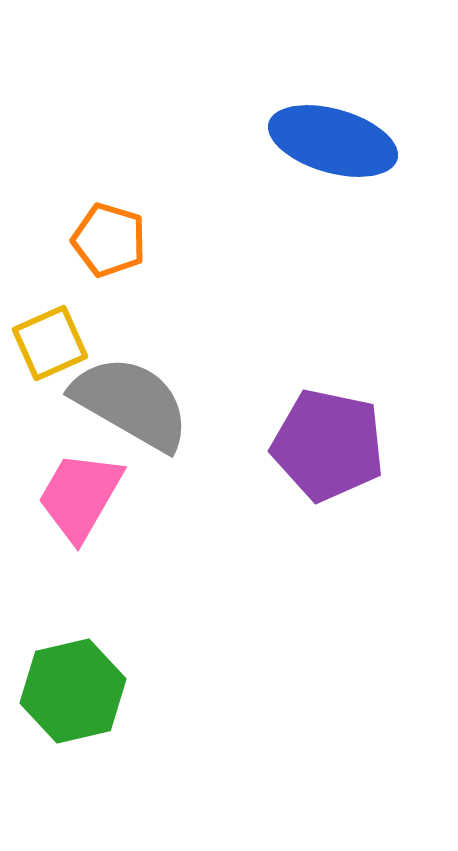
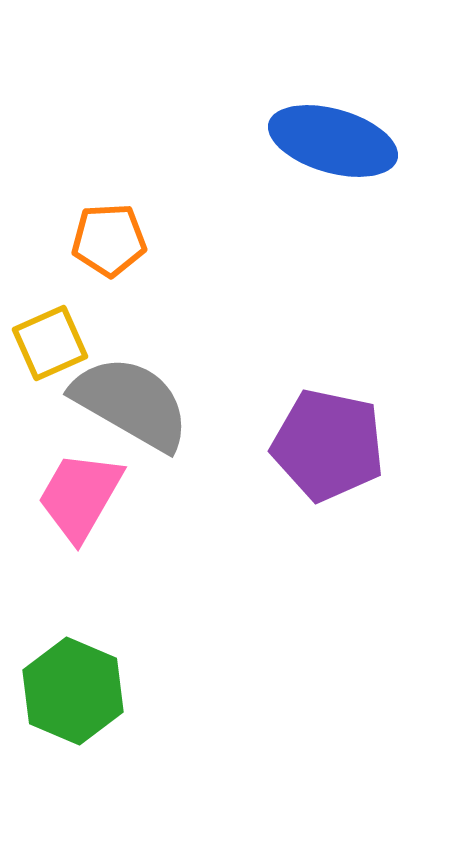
orange pentagon: rotated 20 degrees counterclockwise
green hexagon: rotated 24 degrees counterclockwise
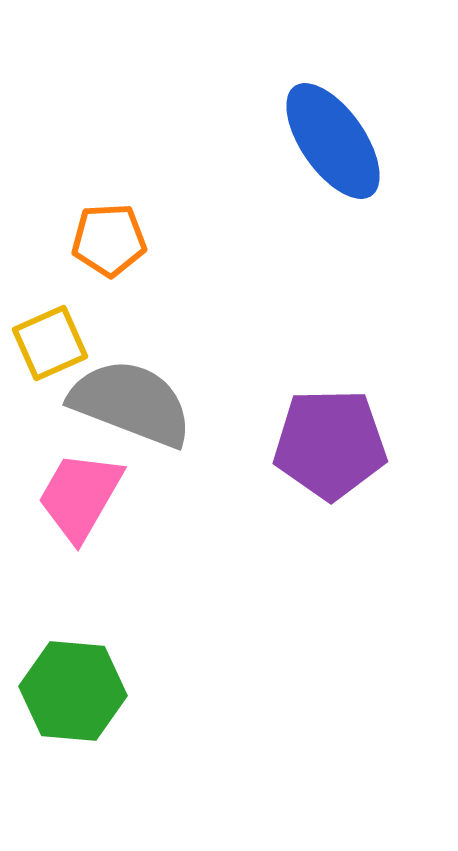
blue ellipse: rotated 39 degrees clockwise
gray semicircle: rotated 9 degrees counterclockwise
purple pentagon: moved 2 px right, 1 px up; rotated 13 degrees counterclockwise
green hexagon: rotated 18 degrees counterclockwise
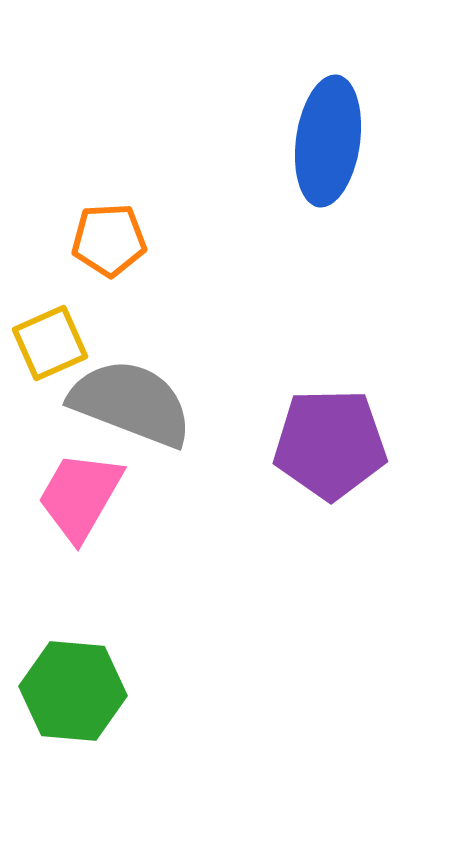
blue ellipse: moved 5 px left; rotated 43 degrees clockwise
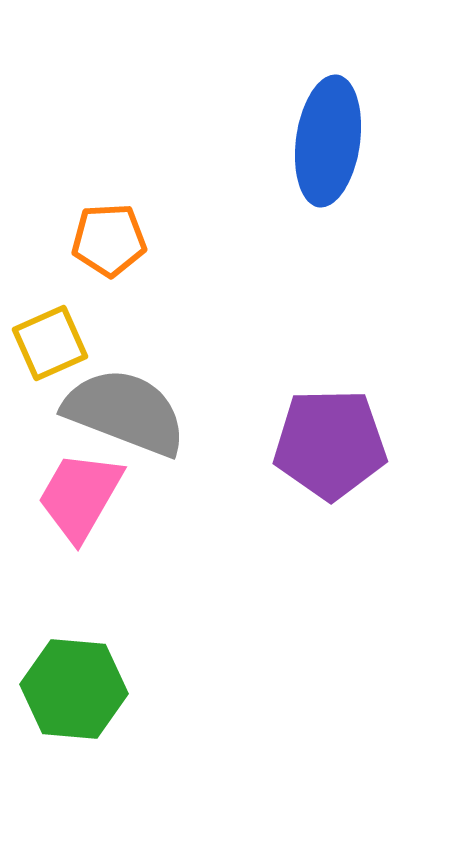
gray semicircle: moved 6 px left, 9 px down
green hexagon: moved 1 px right, 2 px up
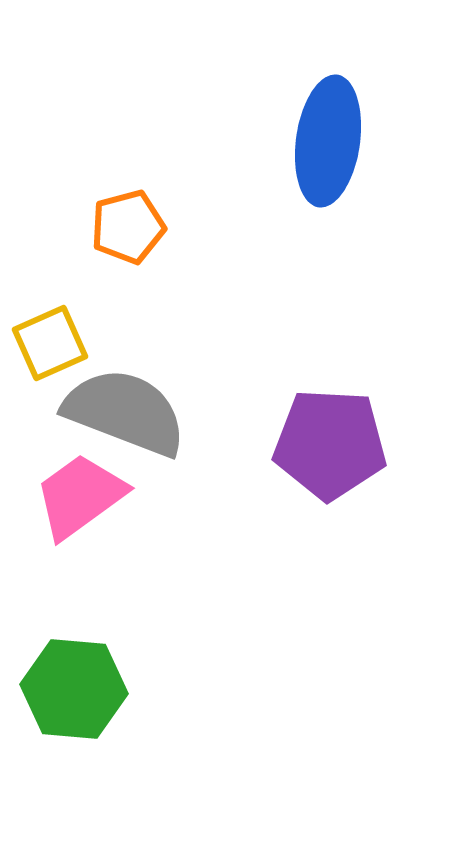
orange pentagon: moved 19 px right, 13 px up; rotated 12 degrees counterclockwise
purple pentagon: rotated 4 degrees clockwise
pink trapezoid: rotated 24 degrees clockwise
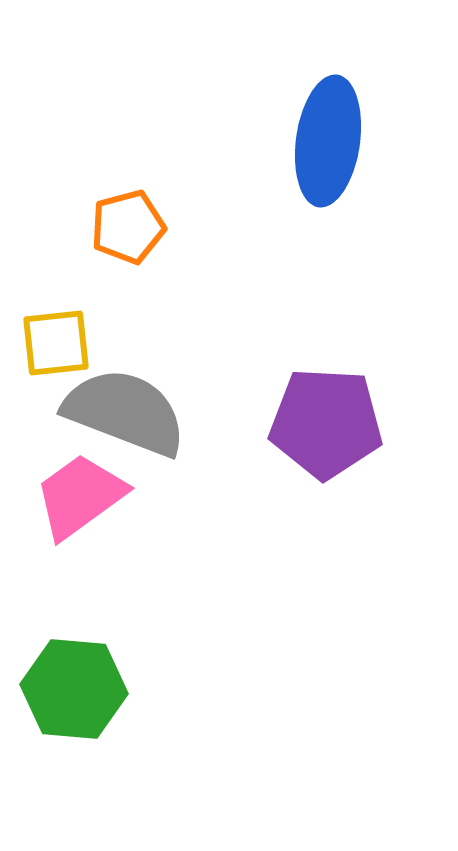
yellow square: moved 6 px right; rotated 18 degrees clockwise
purple pentagon: moved 4 px left, 21 px up
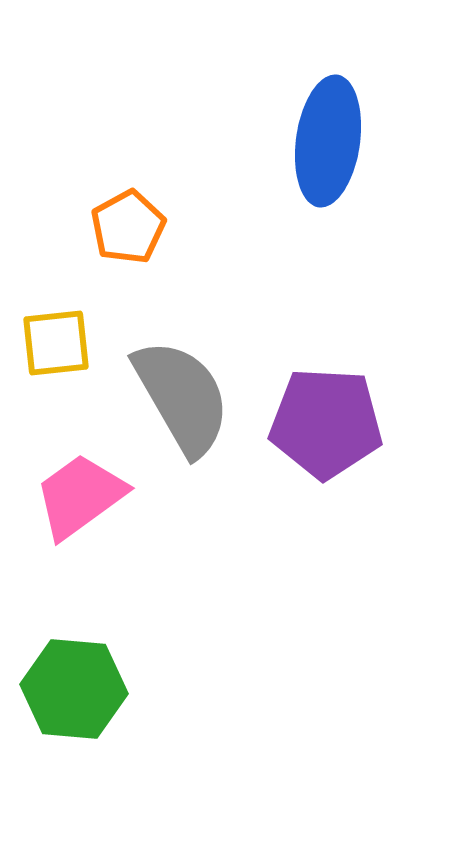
orange pentagon: rotated 14 degrees counterclockwise
gray semicircle: moved 57 px right, 15 px up; rotated 39 degrees clockwise
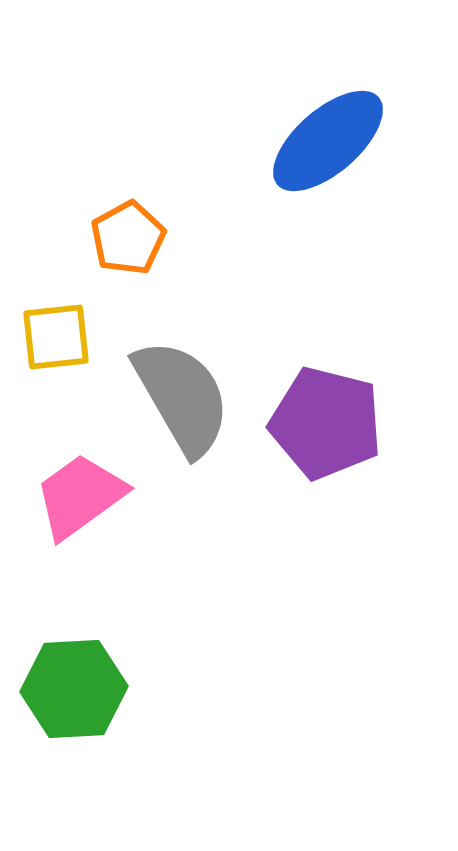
blue ellipse: rotated 41 degrees clockwise
orange pentagon: moved 11 px down
yellow square: moved 6 px up
purple pentagon: rotated 11 degrees clockwise
green hexagon: rotated 8 degrees counterclockwise
